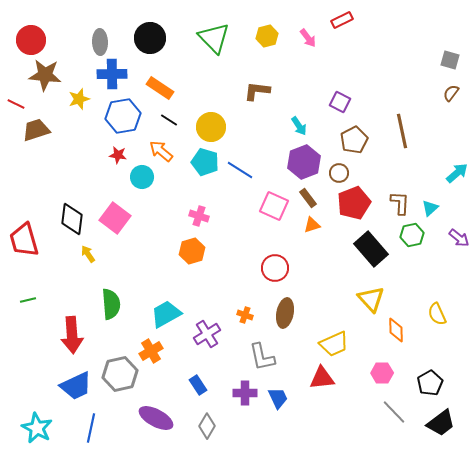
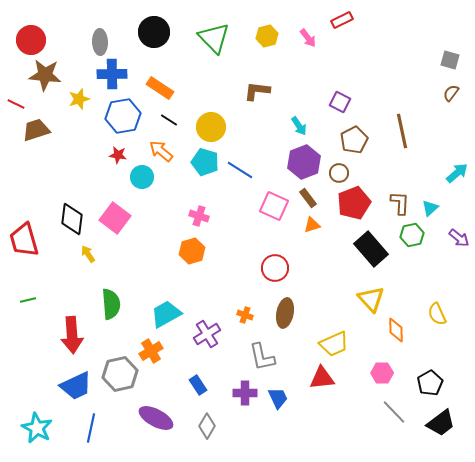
black circle at (150, 38): moved 4 px right, 6 px up
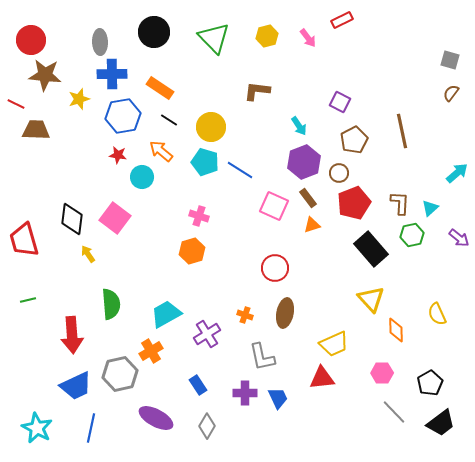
brown trapezoid at (36, 130): rotated 20 degrees clockwise
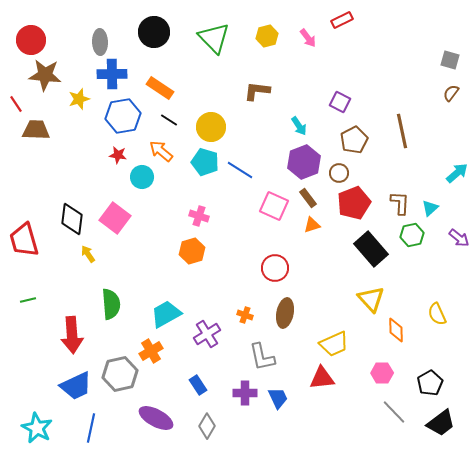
red line at (16, 104): rotated 30 degrees clockwise
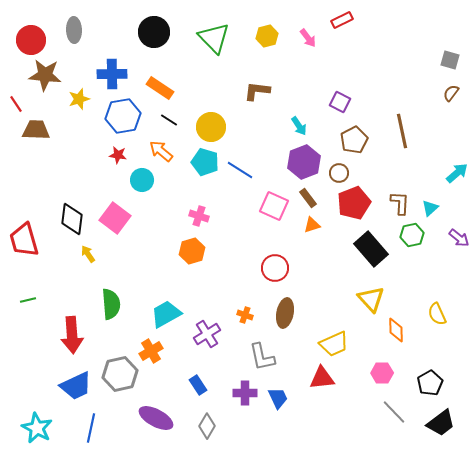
gray ellipse at (100, 42): moved 26 px left, 12 px up
cyan circle at (142, 177): moved 3 px down
